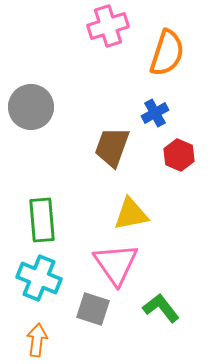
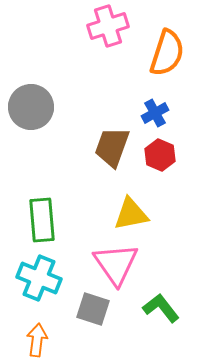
red hexagon: moved 19 px left
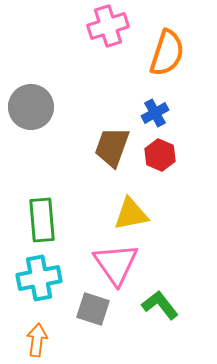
cyan cross: rotated 33 degrees counterclockwise
green L-shape: moved 1 px left, 3 px up
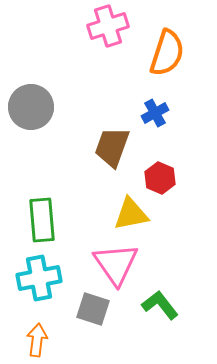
red hexagon: moved 23 px down
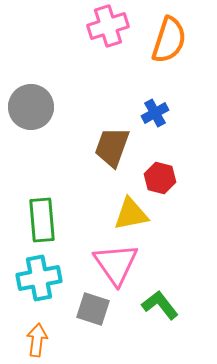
orange semicircle: moved 2 px right, 13 px up
red hexagon: rotated 8 degrees counterclockwise
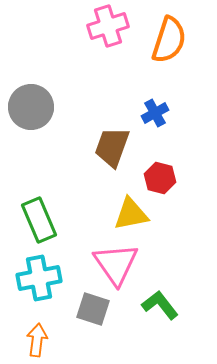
green rectangle: moved 3 px left; rotated 18 degrees counterclockwise
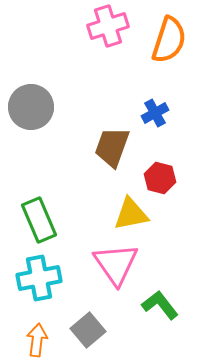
gray square: moved 5 px left, 21 px down; rotated 32 degrees clockwise
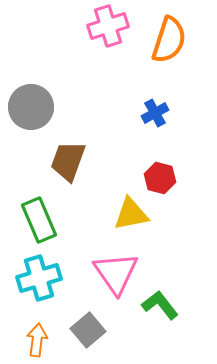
brown trapezoid: moved 44 px left, 14 px down
pink triangle: moved 9 px down
cyan cross: rotated 6 degrees counterclockwise
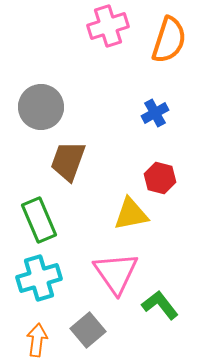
gray circle: moved 10 px right
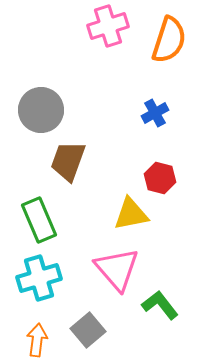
gray circle: moved 3 px down
pink triangle: moved 1 px right, 4 px up; rotated 6 degrees counterclockwise
